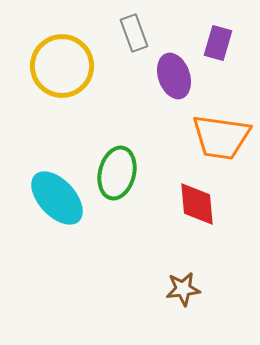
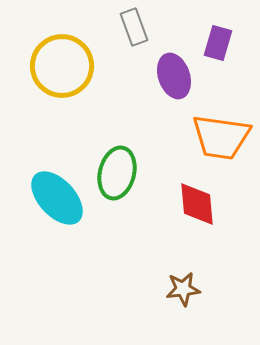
gray rectangle: moved 6 px up
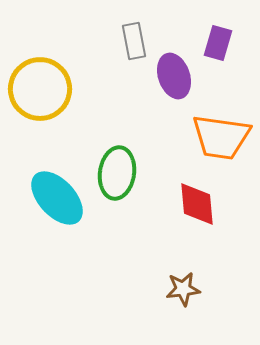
gray rectangle: moved 14 px down; rotated 9 degrees clockwise
yellow circle: moved 22 px left, 23 px down
green ellipse: rotated 6 degrees counterclockwise
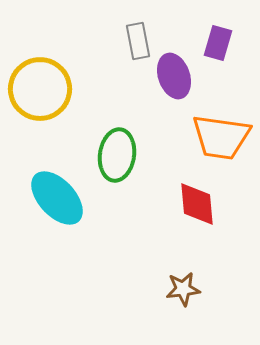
gray rectangle: moved 4 px right
green ellipse: moved 18 px up
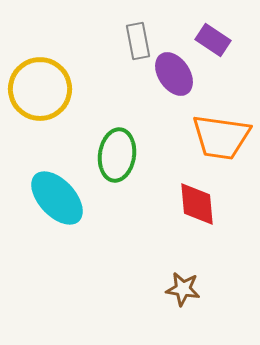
purple rectangle: moved 5 px left, 3 px up; rotated 72 degrees counterclockwise
purple ellipse: moved 2 px up; rotated 15 degrees counterclockwise
brown star: rotated 16 degrees clockwise
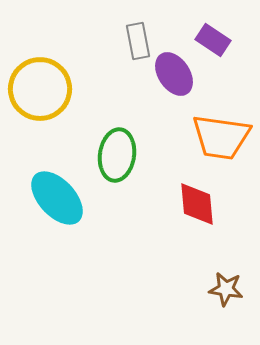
brown star: moved 43 px right
